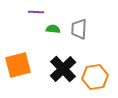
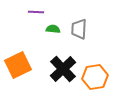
orange square: rotated 12 degrees counterclockwise
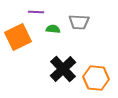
gray trapezoid: moved 7 px up; rotated 90 degrees counterclockwise
orange square: moved 28 px up
orange hexagon: moved 1 px right, 1 px down; rotated 15 degrees clockwise
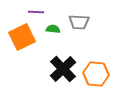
orange square: moved 4 px right
orange hexagon: moved 4 px up
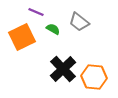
purple line: rotated 21 degrees clockwise
gray trapezoid: rotated 35 degrees clockwise
green semicircle: rotated 24 degrees clockwise
orange hexagon: moved 2 px left, 3 px down
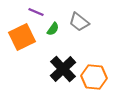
green semicircle: rotated 96 degrees clockwise
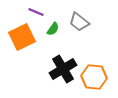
black cross: rotated 12 degrees clockwise
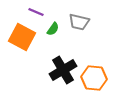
gray trapezoid: rotated 25 degrees counterclockwise
orange square: rotated 36 degrees counterclockwise
black cross: moved 1 px down
orange hexagon: moved 1 px down
